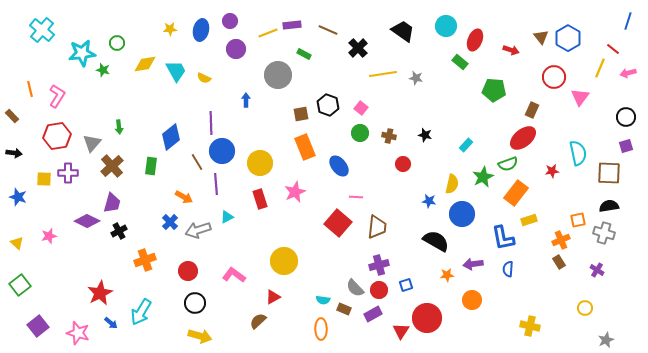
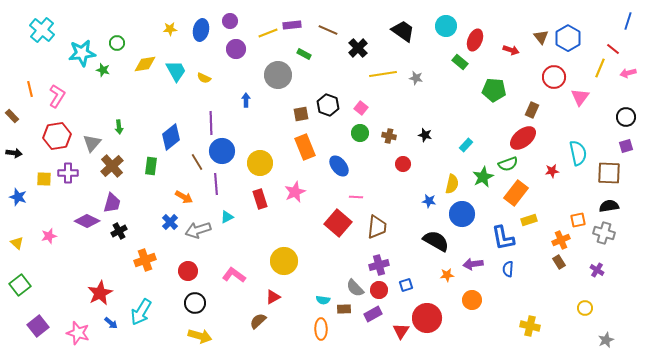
brown rectangle at (344, 309): rotated 24 degrees counterclockwise
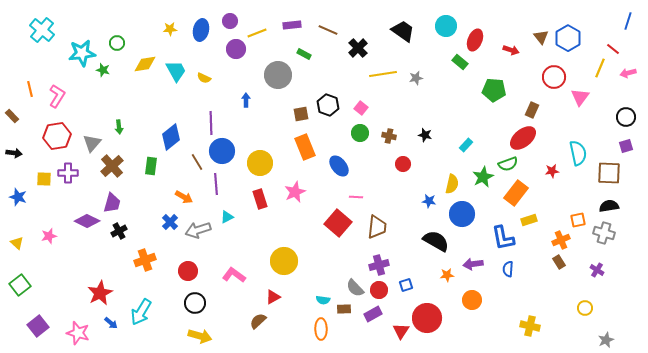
yellow line at (268, 33): moved 11 px left
gray star at (416, 78): rotated 24 degrees counterclockwise
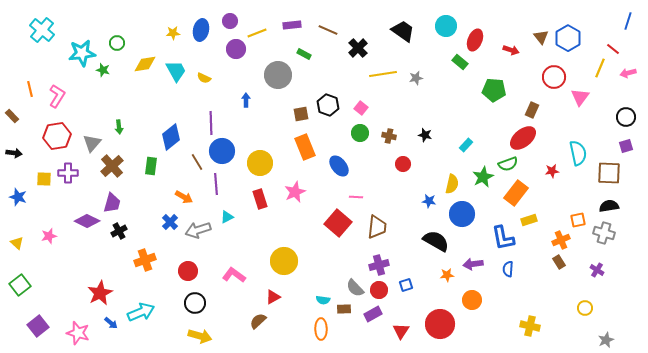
yellow star at (170, 29): moved 3 px right, 4 px down
cyan arrow at (141, 312): rotated 144 degrees counterclockwise
red circle at (427, 318): moved 13 px right, 6 px down
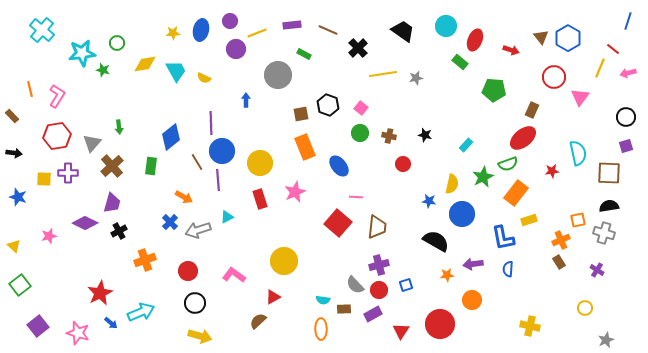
purple line at (216, 184): moved 2 px right, 4 px up
purple diamond at (87, 221): moved 2 px left, 2 px down
yellow triangle at (17, 243): moved 3 px left, 3 px down
gray semicircle at (355, 288): moved 3 px up
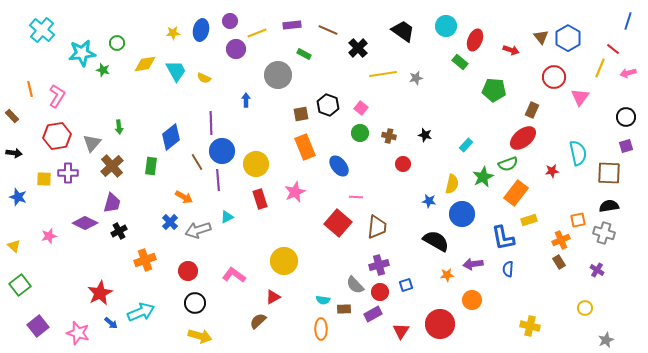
yellow circle at (260, 163): moved 4 px left, 1 px down
red circle at (379, 290): moved 1 px right, 2 px down
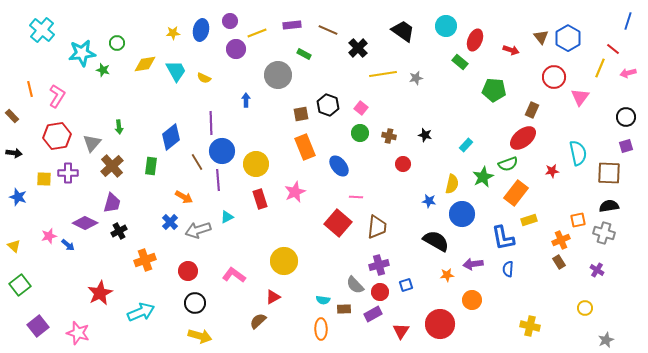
blue arrow at (111, 323): moved 43 px left, 78 px up
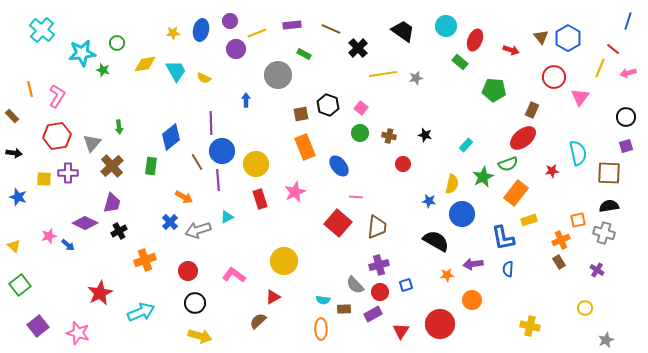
brown line at (328, 30): moved 3 px right, 1 px up
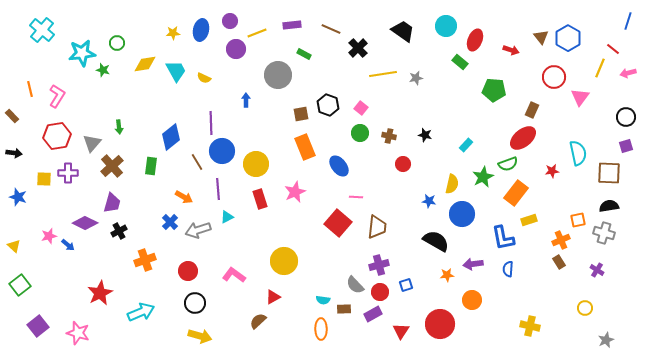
purple line at (218, 180): moved 9 px down
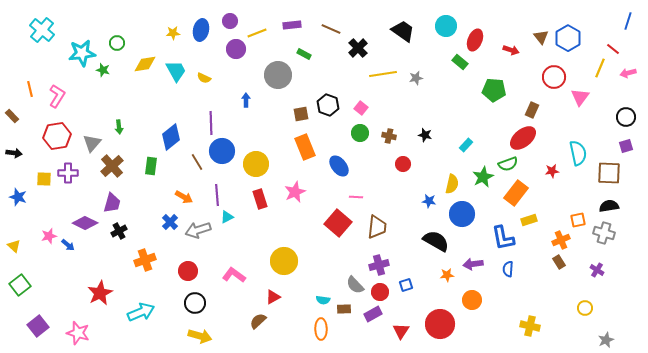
purple line at (218, 189): moved 1 px left, 6 px down
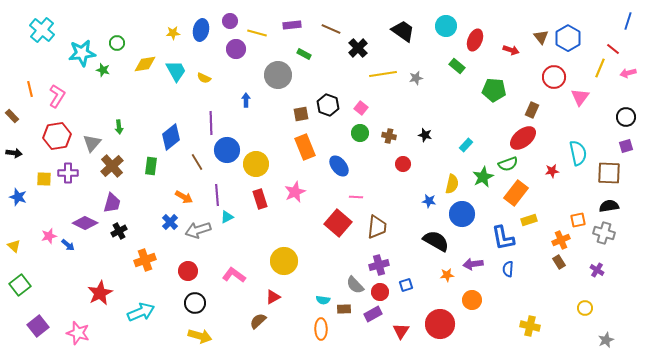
yellow line at (257, 33): rotated 36 degrees clockwise
green rectangle at (460, 62): moved 3 px left, 4 px down
blue circle at (222, 151): moved 5 px right, 1 px up
